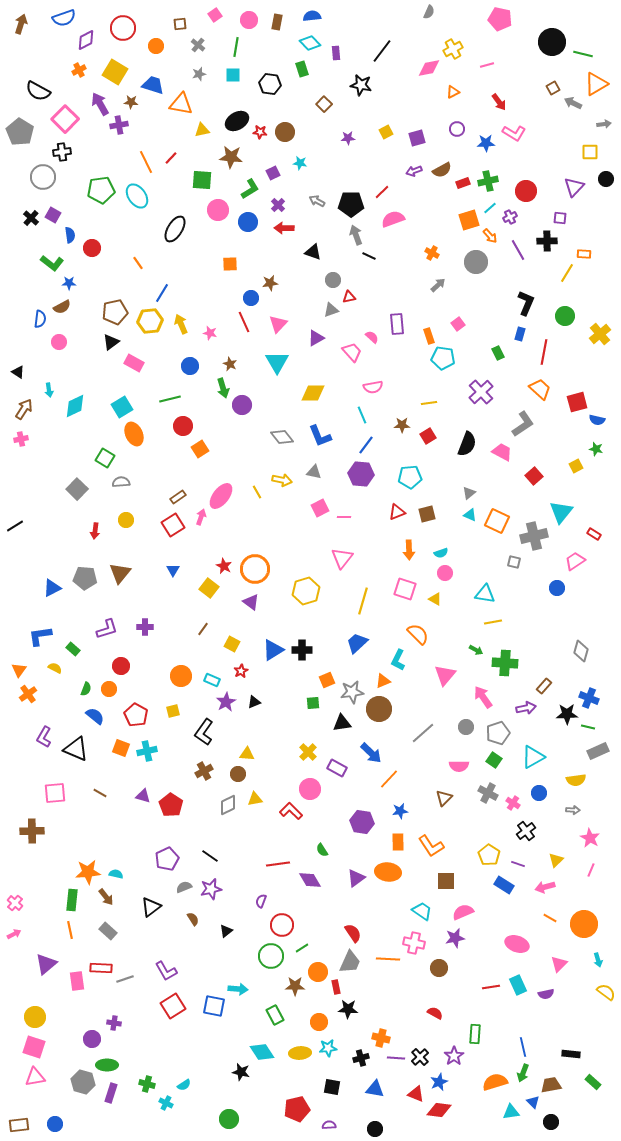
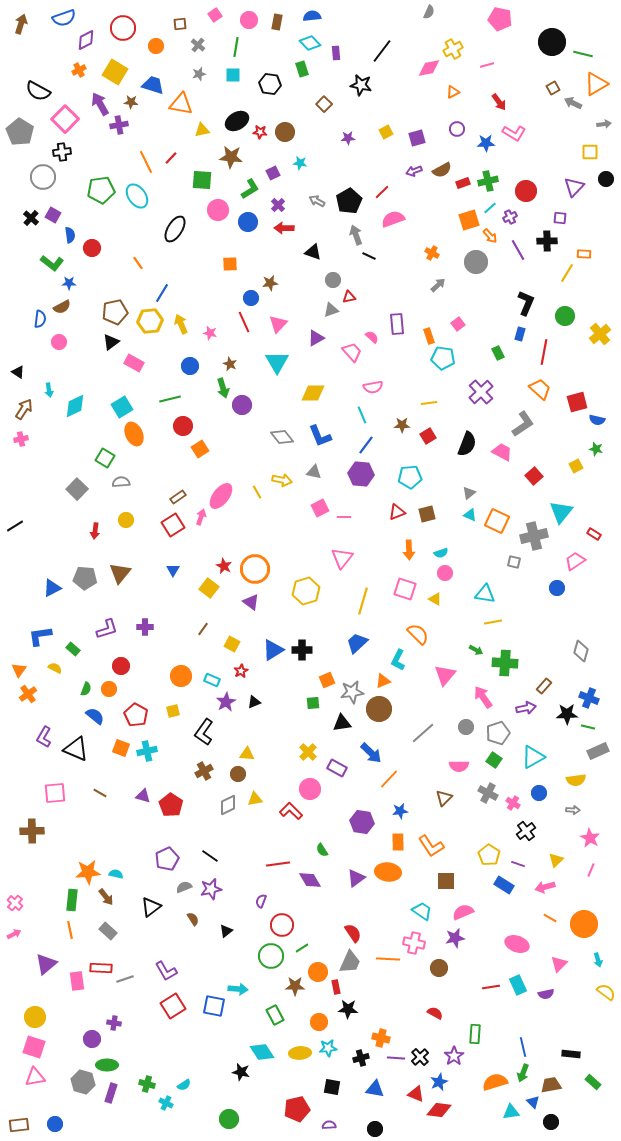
black pentagon at (351, 204): moved 2 px left, 3 px up; rotated 30 degrees counterclockwise
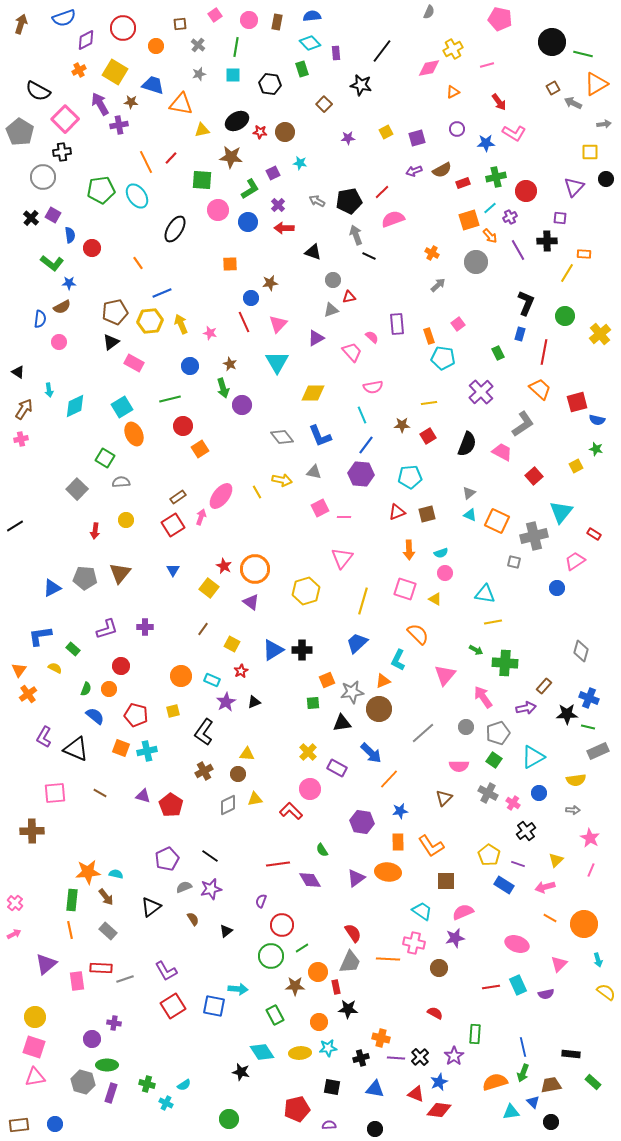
green cross at (488, 181): moved 8 px right, 4 px up
black pentagon at (349, 201): rotated 20 degrees clockwise
blue line at (162, 293): rotated 36 degrees clockwise
red pentagon at (136, 715): rotated 15 degrees counterclockwise
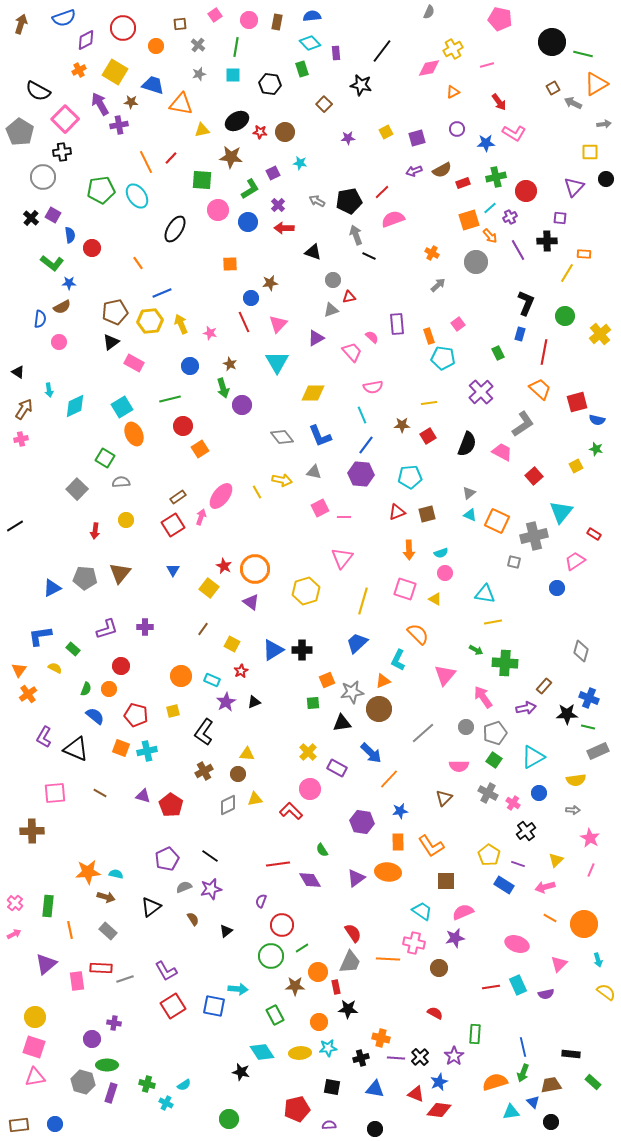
gray pentagon at (498, 733): moved 3 px left
brown arrow at (106, 897): rotated 36 degrees counterclockwise
green rectangle at (72, 900): moved 24 px left, 6 px down
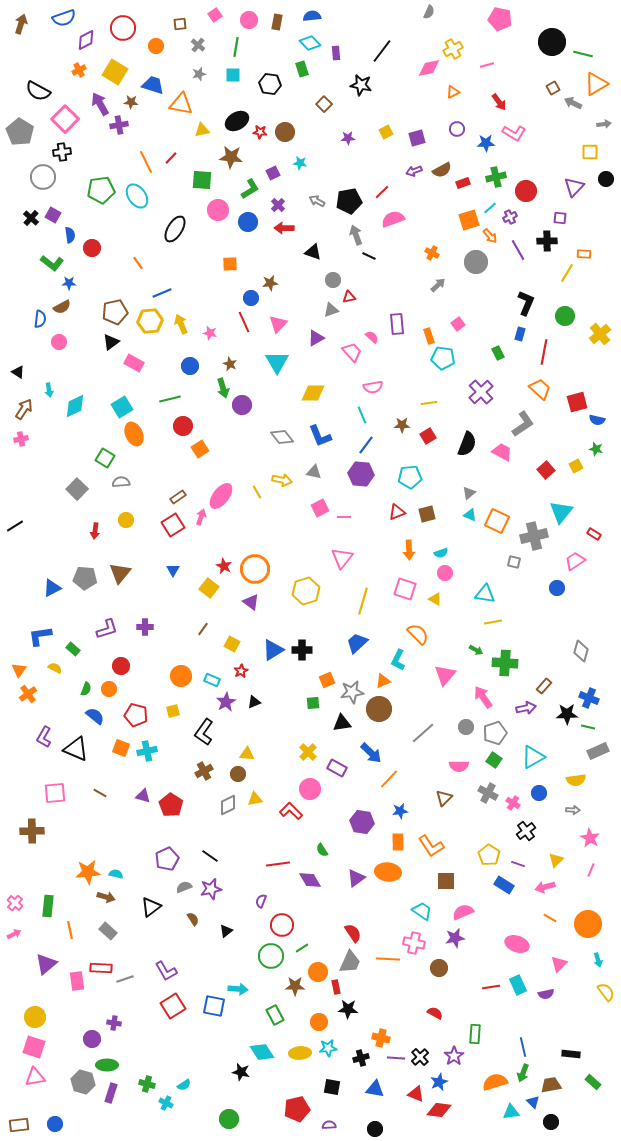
red square at (534, 476): moved 12 px right, 6 px up
orange circle at (584, 924): moved 4 px right
yellow semicircle at (606, 992): rotated 18 degrees clockwise
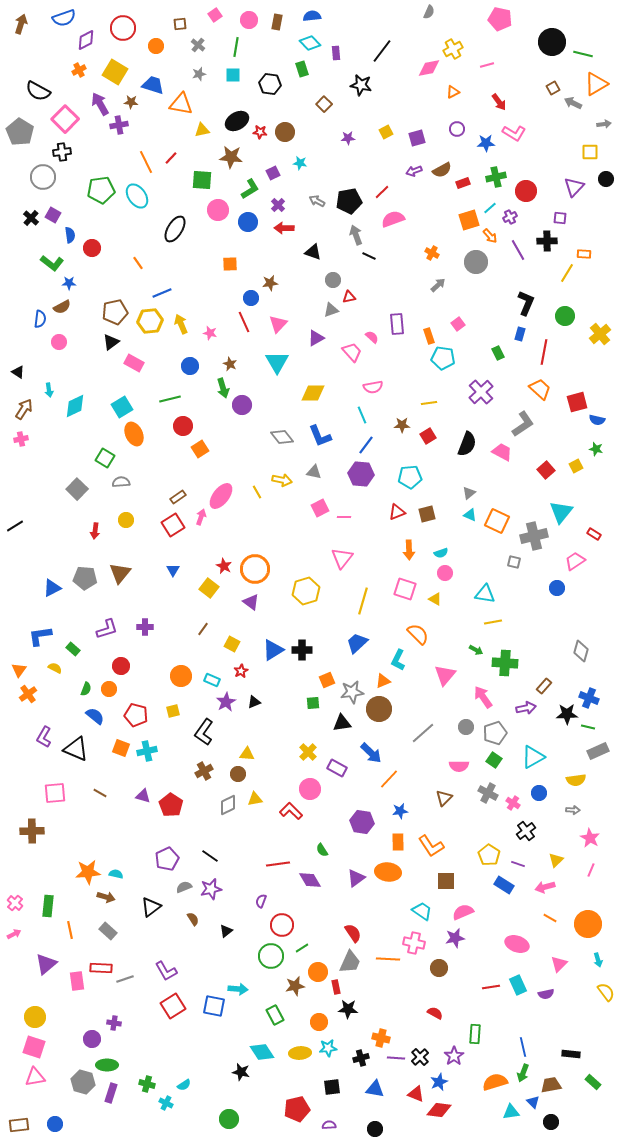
brown star at (295, 986): rotated 12 degrees counterclockwise
black square at (332, 1087): rotated 18 degrees counterclockwise
